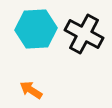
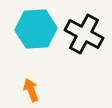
orange arrow: rotated 35 degrees clockwise
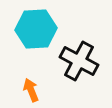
black cross: moved 5 px left, 27 px down
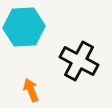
cyan hexagon: moved 12 px left, 2 px up
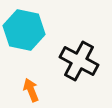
cyan hexagon: moved 3 px down; rotated 15 degrees clockwise
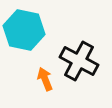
orange arrow: moved 14 px right, 11 px up
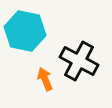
cyan hexagon: moved 1 px right, 1 px down
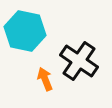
black cross: rotated 6 degrees clockwise
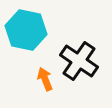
cyan hexagon: moved 1 px right, 1 px up
